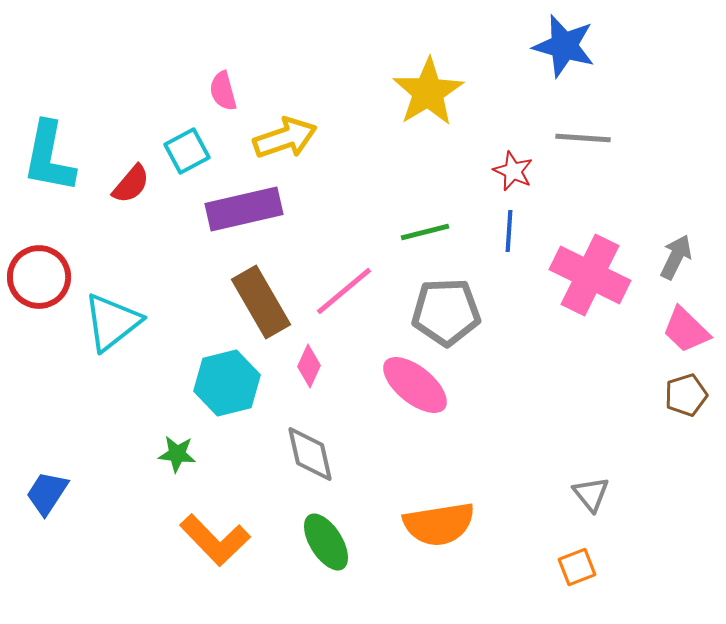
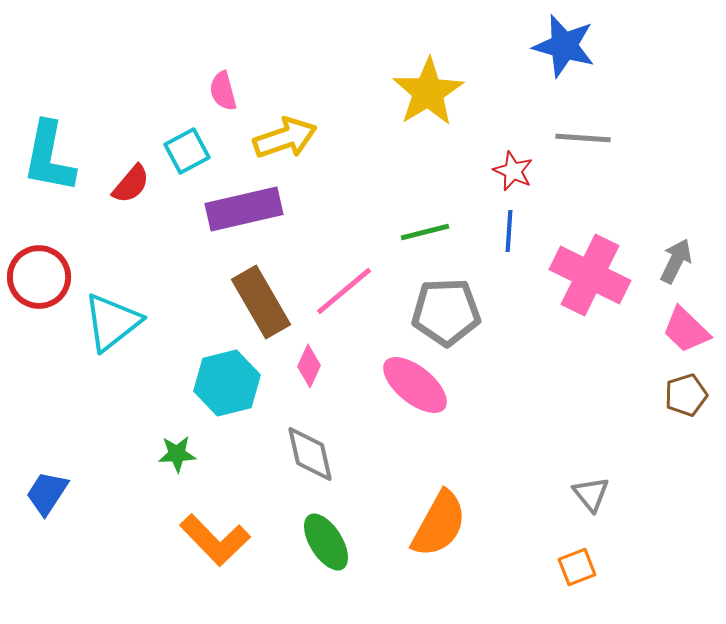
gray arrow: moved 4 px down
green star: rotated 9 degrees counterclockwise
orange semicircle: rotated 52 degrees counterclockwise
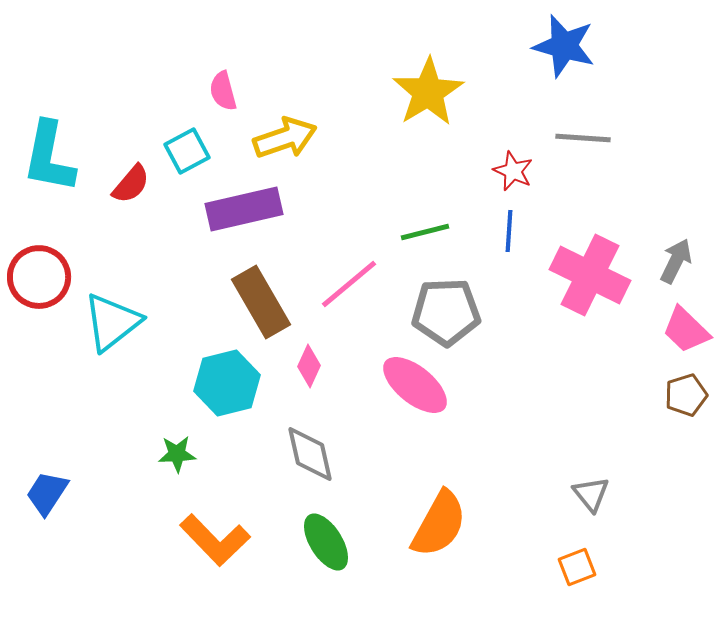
pink line: moved 5 px right, 7 px up
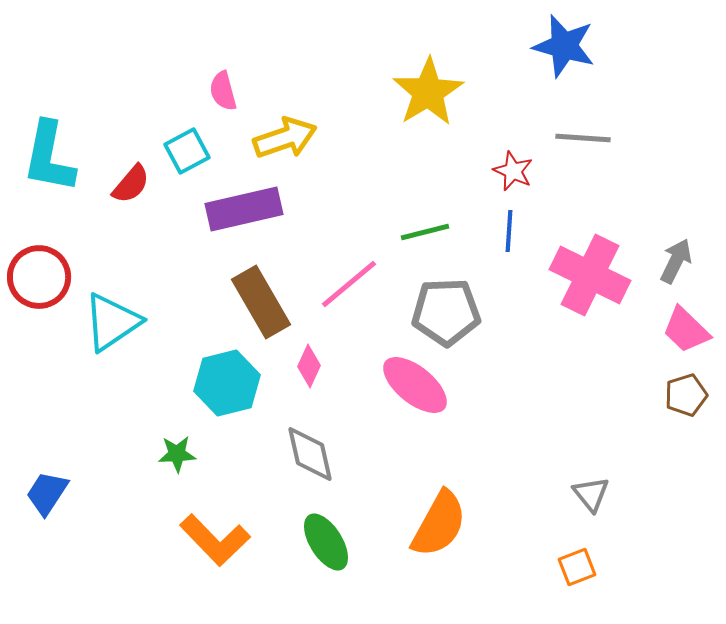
cyan triangle: rotated 4 degrees clockwise
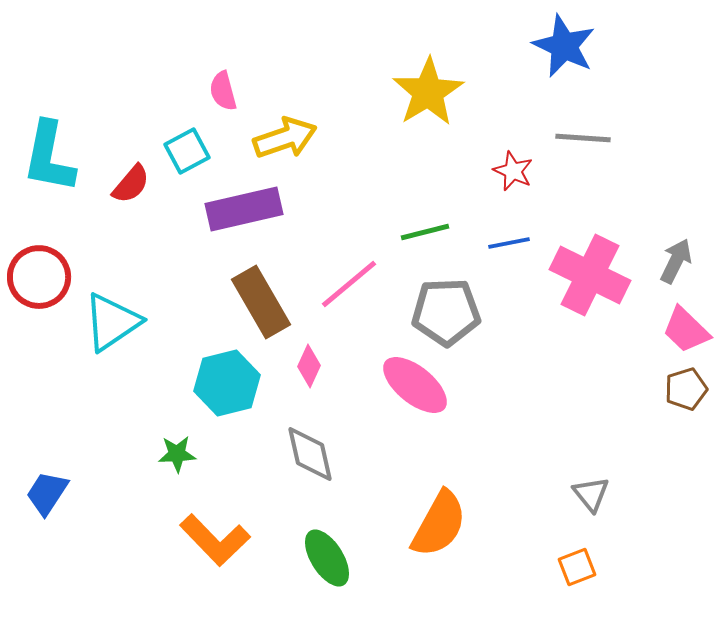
blue star: rotated 10 degrees clockwise
blue line: moved 12 px down; rotated 75 degrees clockwise
brown pentagon: moved 6 px up
green ellipse: moved 1 px right, 16 px down
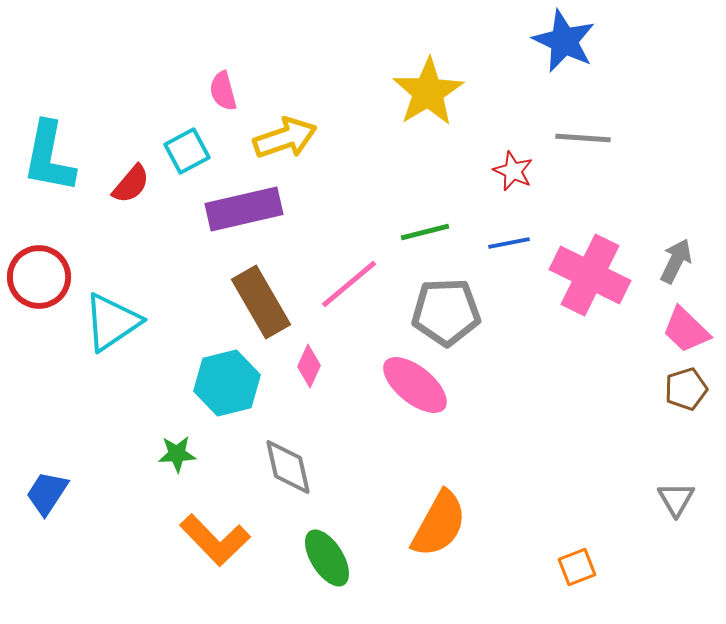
blue star: moved 5 px up
gray diamond: moved 22 px left, 13 px down
gray triangle: moved 85 px right, 5 px down; rotated 9 degrees clockwise
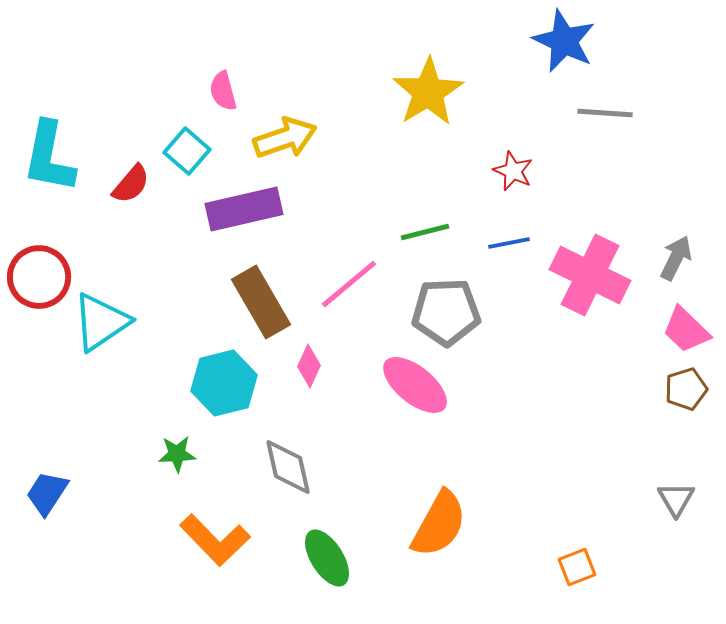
gray line: moved 22 px right, 25 px up
cyan square: rotated 21 degrees counterclockwise
gray arrow: moved 3 px up
cyan triangle: moved 11 px left
cyan hexagon: moved 3 px left
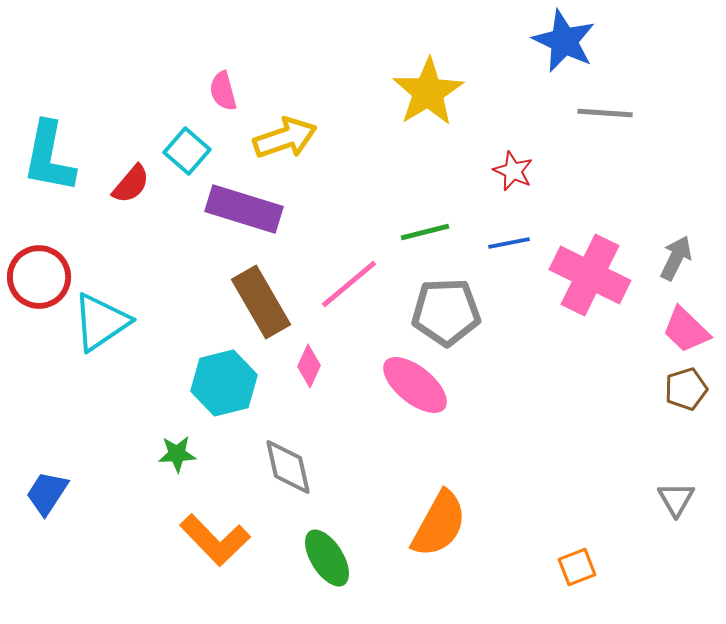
purple rectangle: rotated 30 degrees clockwise
